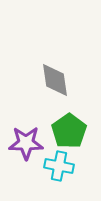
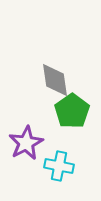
green pentagon: moved 3 px right, 20 px up
purple star: rotated 28 degrees counterclockwise
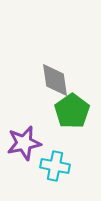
purple star: moved 2 px left; rotated 16 degrees clockwise
cyan cross: moved 4 px left
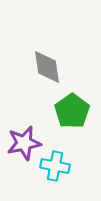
gray diamond: moved 8 px left, 13 px up
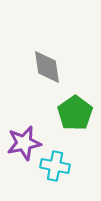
green pentagon: moved 3 px right, 2 px down
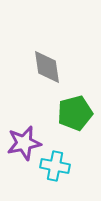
green pentagon: rotated 20 degrees clockwise
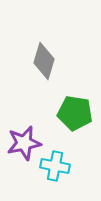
gray diamond: moved 3 px left, 6 px up; rotated 24 degrees clockwise
green pentagon: rotated 24 degrees clockwise
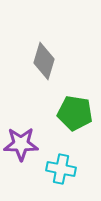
purple star: moved 3 px left, 1 px down; rotated 12 degrees clockwise
cyan cross: moved 6 px right, 3 px down
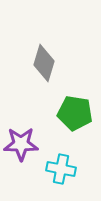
gray diamond: moved 2 px down
